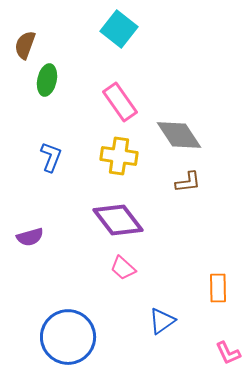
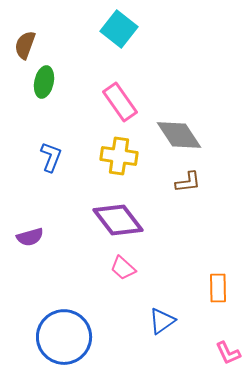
green ellipse: moved 3 px left, 2 px down
blue circle: moved 4 px left
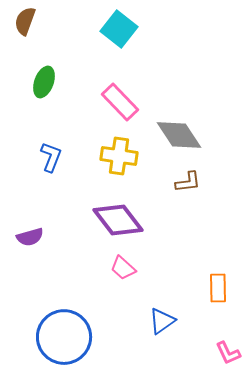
brown semicircle: moved 24 px up
green ellipse: rotated 8 degrees clockwise
pink rectangle: rotated 9 degrees counterclockwise
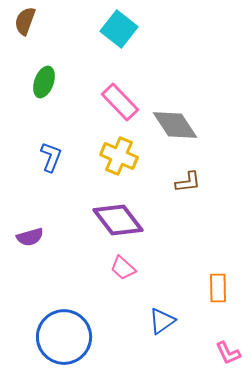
gray diamond: moved 4 px left, 10 px up
yellow cross: rotated 15 degrees clockwise
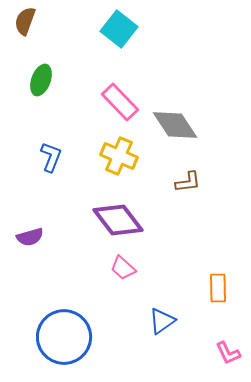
green ellipse: moved 3 px left, 2 px up
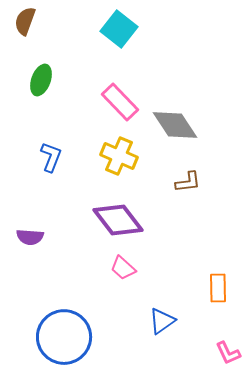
purple semicircle: rotated 20 degrees clockwise
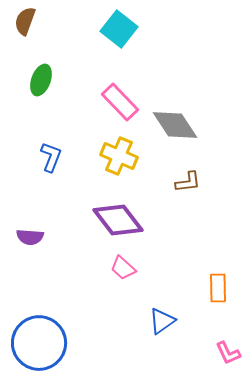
blue circle: moved 25 px left, 6 px down
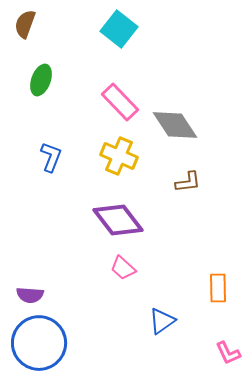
brown semicircle: moved 3 px down
purple semicircle: moved 58 px down
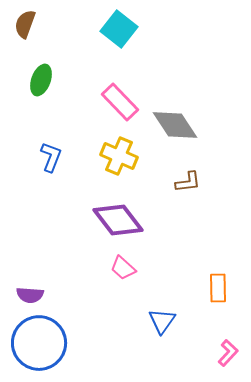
blue triangle: rotated 20 degrees counterclockwise
pink L-shape: rotated 112 degrees counterclockwise
